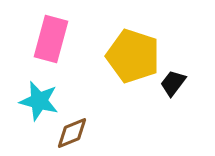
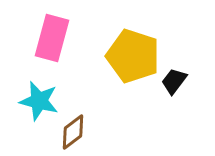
pink rectangle: moved 1 px right, 1 px up
black trapezoid: moved 1 px right, 2 px up
brown diamond: moved 1 px right, 1 px up; rotated 15 degrees counterclockwise
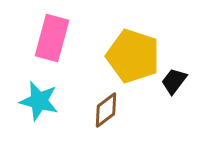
brown diamond: moved 33 px right, 22 px up
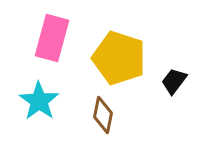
yellow pentagon: moved 14 px left, 2 px down
cyan star: rotated 21 degrees clockwise
brown diamond: moved 3 px left, 5 px down; rotated 42 degrees counterclockwise
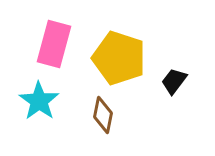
pink rectangle: moved 2 px right, 6 px down
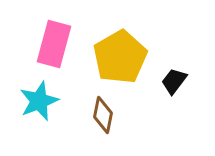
yellow pentagon: moved 1 px right, 1 px up; rotated 24 degrees clockwise
cyan star: rotated 15 degrees clockwise
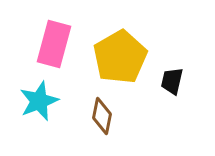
black trapezoid: moved 2 px left; rotated 24 degrees counterclockwise
brown diamond: moved 1 px left, 1 px down
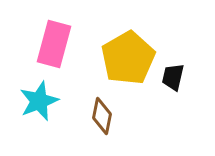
yellow pentagon: moved 8 px right, 1 px down
black trapezoid: moved 1 px right, 4 px up
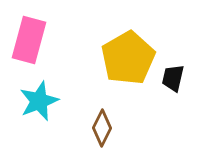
pink rectangle: moved 25 px left, 4 px up
black trapezoid: moved 1 px down
brown diamond: moved 12 px down; rotated 15 degrees clockwise
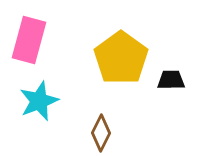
yellow pentagon: moved 7 px left; rotated 6 degrees counterclockwise
black trapezoid: moved 2 px left, 2 px down; rotated 76 degrees clockwise
brown diamond: moved 1 px left, 5 px down
